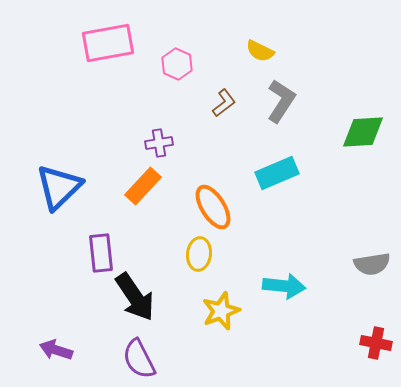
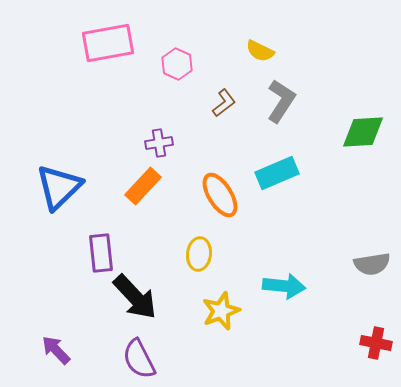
orange ellipse: moved 7 px right, 12 px up
black arrow: rotated 9 degrees counterclockwise
purple arrow: rotated 28 degrees clockwise
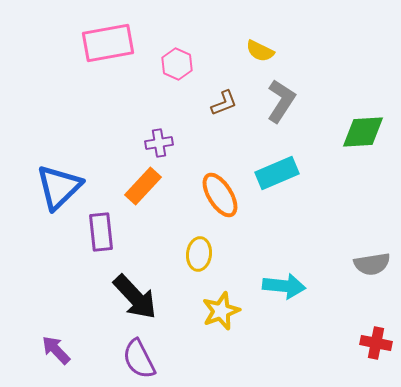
brown L-shape: rotated 16 degrees clockwise
purple rectangle: moved 21 px up
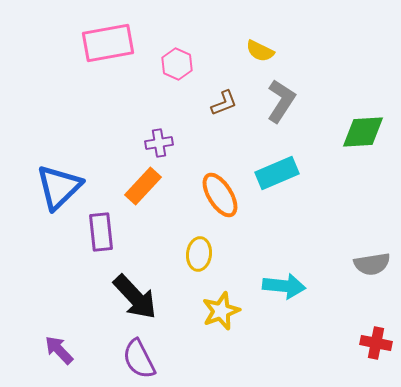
purple arrow: moved 3 px right
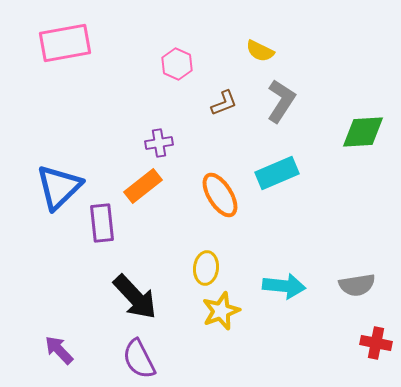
pink rectangle: moved 43 px left
orange rectangle: rotated 9 degrees clockwise
purple rectangle: moved 1 px right, 9 px up
yellow ellipse: moved 7 px right, 14 px down
gray semicircle: moved 15 px left, 21 px down
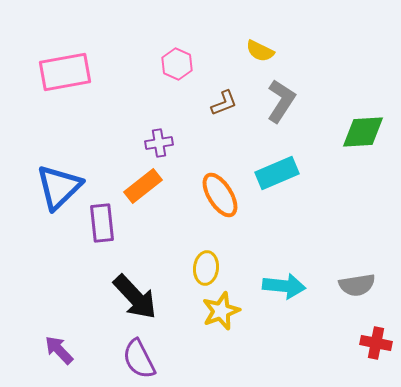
pink rectangle: moved 29 px down
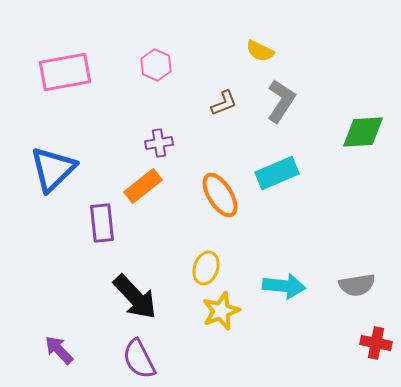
pink hexagon: moved 21 px left, 1 px down
blue triangle: moved 6 px left, 18 px up
yellow ellipse: rotated 12 degrees clockwise
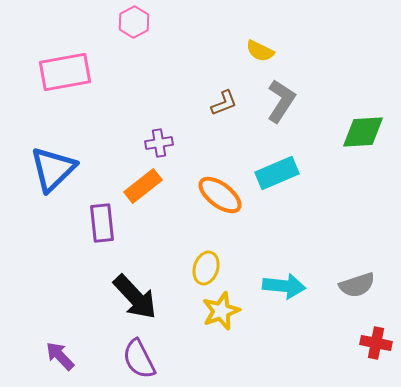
pink hexagon: moved 22 px left, 43 px up; rotated 8 degrees clockwise
orange ellipse: rotated 21 degrees counterclockwise
gray semicircle: rotated 9 degrees counterclockwise
purple arrow: moved 1 px right, 6 px down
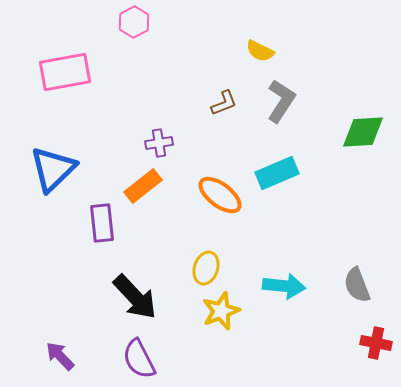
gray semicircle: rotated 87 degrees clockwise
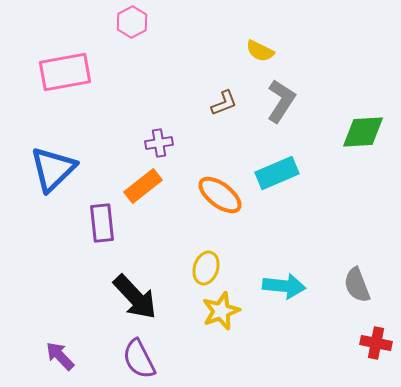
pink hexagon: moved 2 px left
